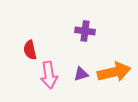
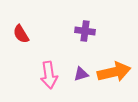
red semicircle: moved 9 px left, 16 px up; rotated 18 degrees counterclockwise
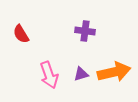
pink arrow: rotated 12 degrees counterclockwise
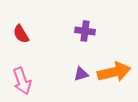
pink arrow: moved 27 px left, 6 px down
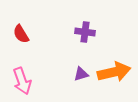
purple cross: moved 1 px down
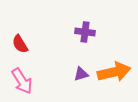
red semicircle: moved 1 px left, 10 px down
pink arrow: rotated 12 degrees counterclockwise
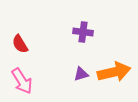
purple cross: moved 2 px left
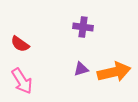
purple cross: moved 5 px up
red semicircle: rotated 24 degrees counterclockwise
purple triangle: moved 5 px up
